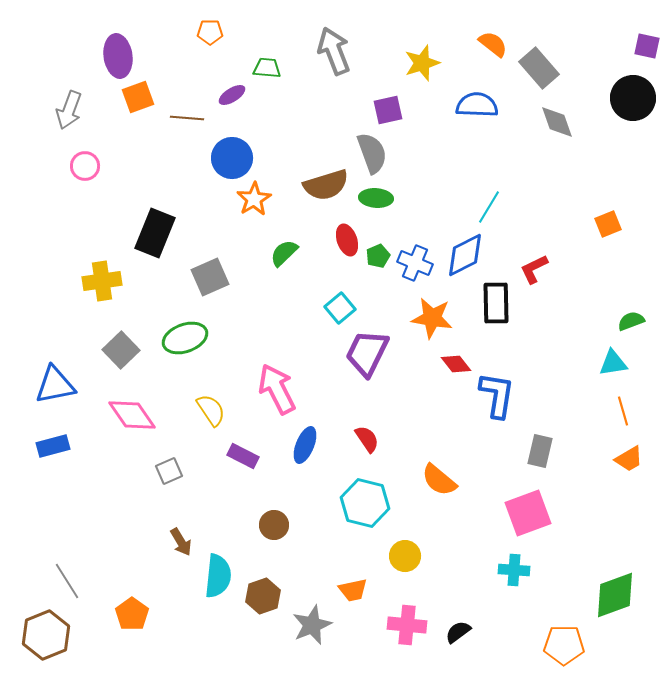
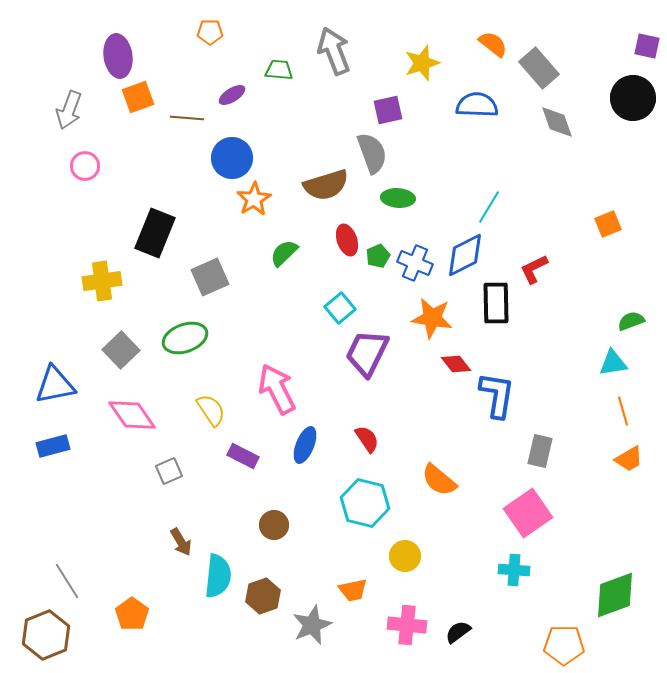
green trapezoid at (267, 68): moved 12 px right, 2 px down
green ellipse at (376, 198): moved 22 px right
pink square at (528, 513): rotated 15 degrees counterclockwise
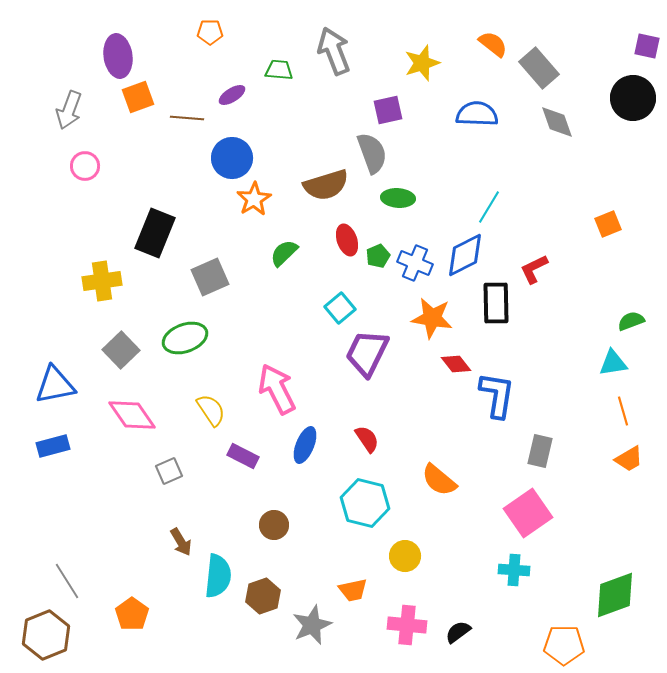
blue semicircle at (477, 105): moved 9 px down
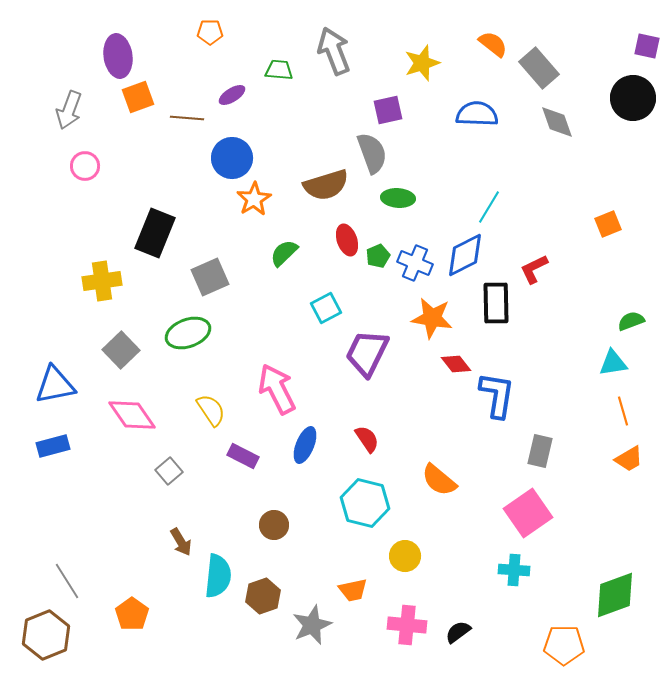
cyan square at (340, 308): moved 14 px left; rotated 12 degrees clockwise
green ellipse at (185, 338): moved 3 px right, 5 px up
gray square at (169, 471): rotated 16 degrees counterclockwise
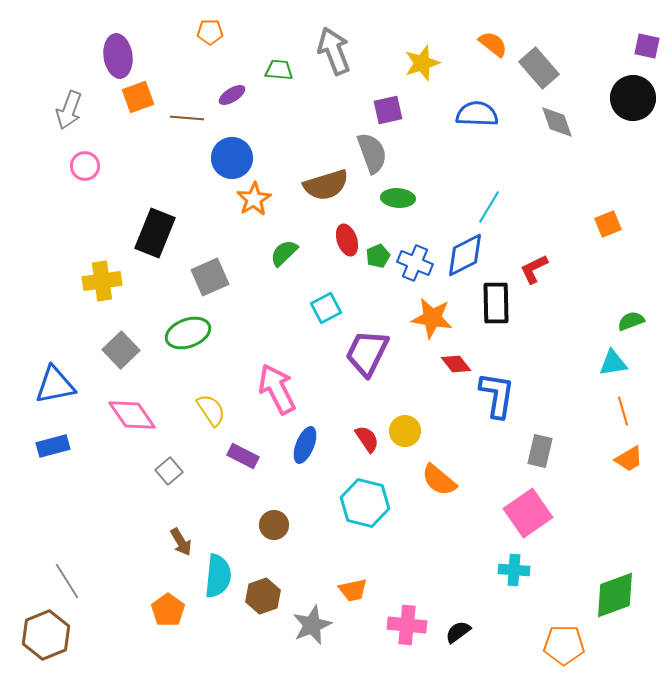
yellow circle at (405, 556): moved 125 px up
orange pentagon at (132, 614): moved 36 px right, 4 px up
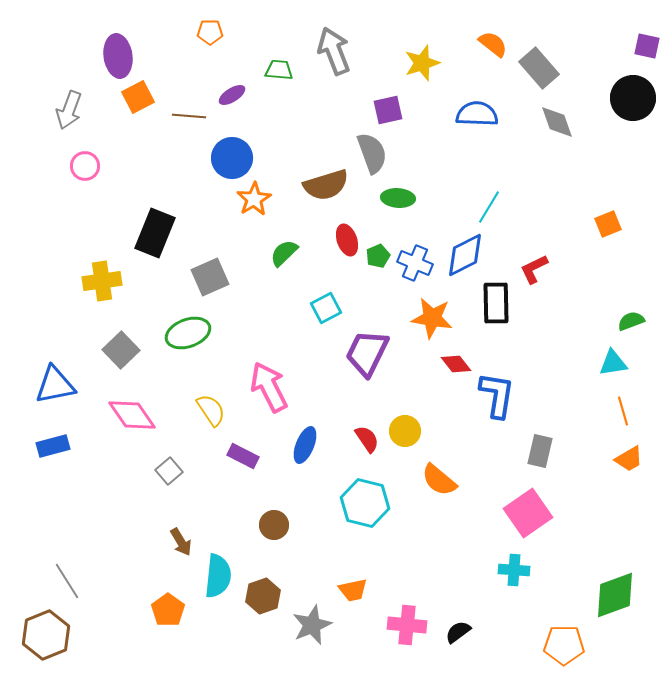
orange square at (138, 97): rotated 8 degrees counterclockwise
brown line at (187, 118): moved 2 px right, 2 px up
pink arrow at (277, 389): moved 8 px left, 2 px up
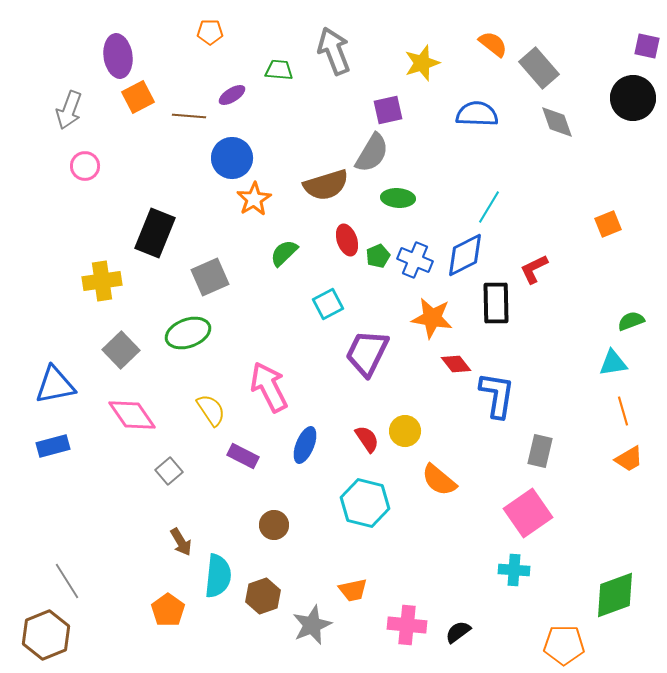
gray semicircle at (372, 153): rotated 51 degrees clockwise
blue cross at (415, 263): moved 3 px up
cyan square at (326, 308): moved 2 px right, 4 px up
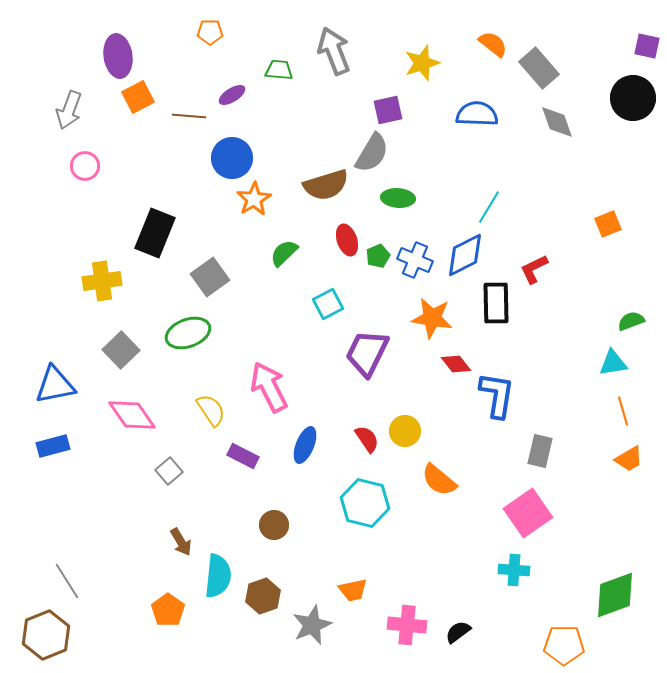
gray square at (210, 277): rotated 12 degrees counterclockwise
